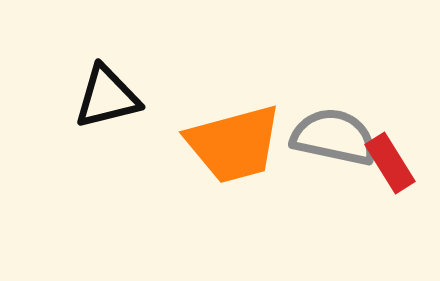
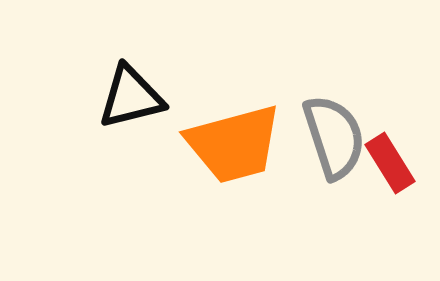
black triangle: moved 24 px right
gray semicircle: rotated 60 degrees clockwise
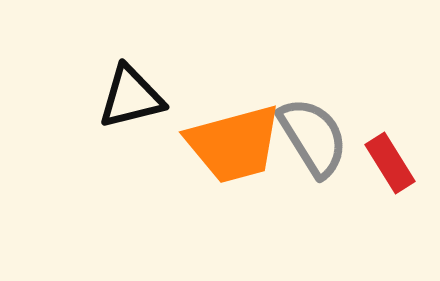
gray semicircle: moved 21 px left; rotated 14 degrees counterclockwise
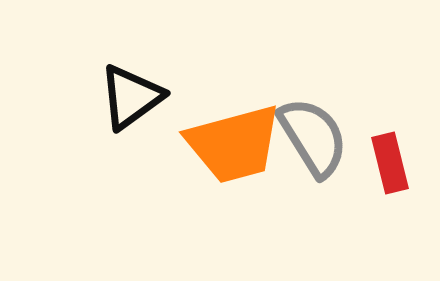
black triangle: rotated 22 degrees counterclockwise
red rectangle: rotated 18 degrees clockwise
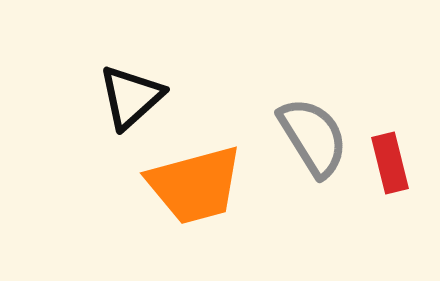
black triangle: rotated 6 degrees counterclockwise
orange trapezoid: moved 39 px left, 41 px down
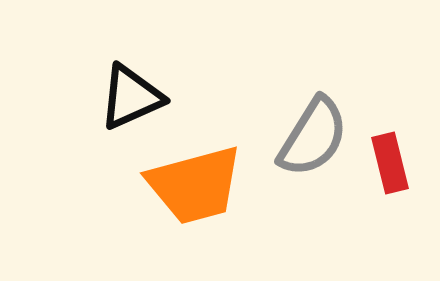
black triangle: rotated 18 degrees clockwise
gray semicircle: rotated 64 degrees clockwise
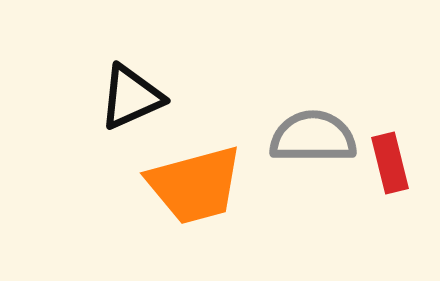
gray semicircle: rotated 122 degrees counterclockwise
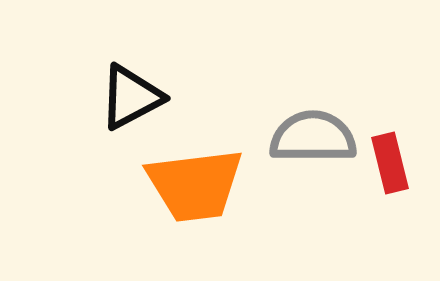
black triangle: rotated 4 degrees counterclockwise
orange trapezoid: rotated 8 degrees clockwise
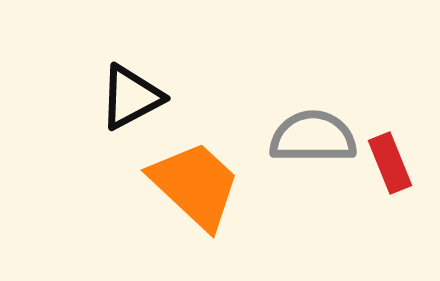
red rectangle: rotated 8 degrees counterclockwise
orange trapezoid: rotated 130 degrees counterclockwise
